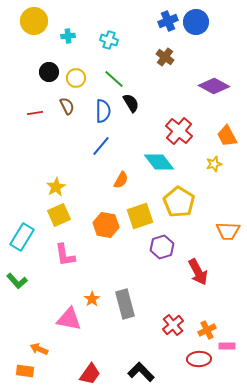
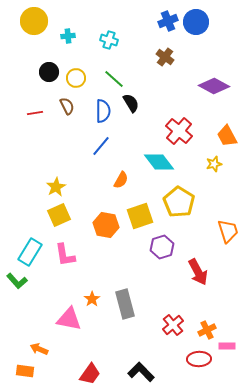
orange trapezoid at (228, 231): rotated 110 degrees counterclockwise
cyan rectangle at (22, 237): moved 8 px right, 15 px down
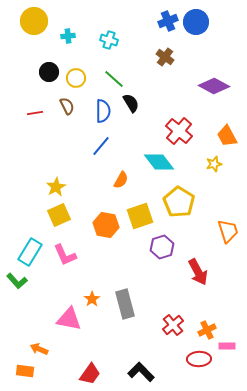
pink L-shape at (65, 255): rotated 15 degrees counterclockwise
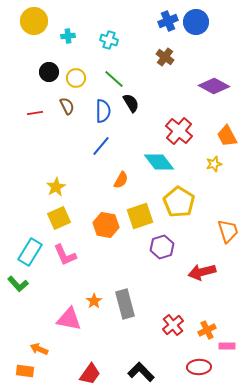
yellow square at (59, 215): moved 3 px down
red arrow at (198, 272): moved 4 px right; rotated 104 degrees clockwise
green L-shape at (17, 281): moved 1 px right, 3 px down
orange star at (92, 299): moved 2 px right, 2 px down
red ellipse at (199, 359): moved 8 px down
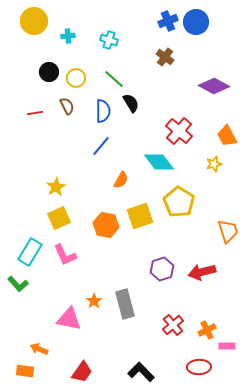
purple hexagon at (162, 247): moved 22 px down
red trapezoid at (90, 374): moved 8 px left, 2 px up
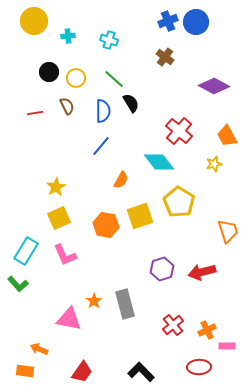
cyan rectangle at (30, 252): moved 4 px left, 1 px up
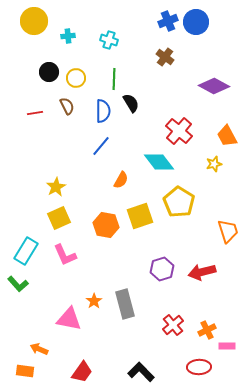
green line at (114, 79): rotated 50 degrees clockwise
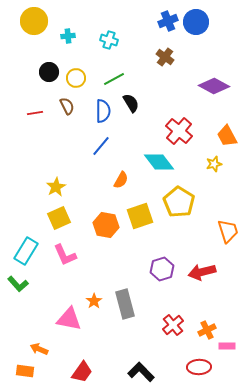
green line at (114, 79): rotated 60 degrees clockwise
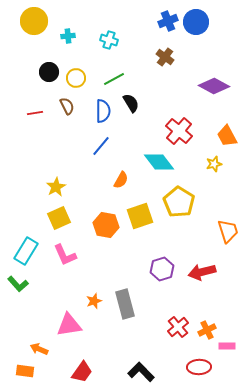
orange star at (94, 301): rotated 14 degrees clockwise
pink triangle at (69, 319): moved 6 px down; rotated 20 degrees counterclockwise
red cross at (173, 325): moved 5 px right, 2 px down
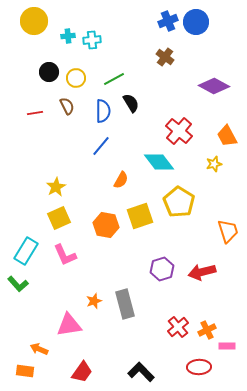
cyan cross at (109, 40): moved 17 px left; rotated 24 degrees counterclockwise
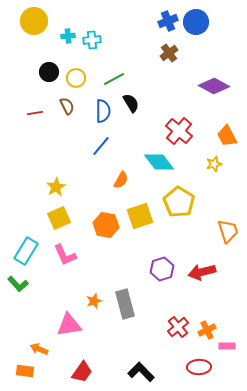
brown cross at (165, 57): moved 4 px right, 4 px up; rotated 18 degrees clockwise
